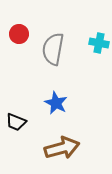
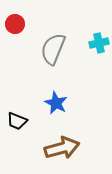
red circle: moved 4 px left, 10 px up
cyan cross: rotated 24 degrees counterclockwise
gray semicircle: rotated 12 degrees clockwise
black trapezoid: moved 1 px right, 1 px up
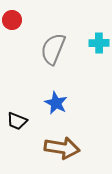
red circle: moved 3 px left, 4 px up
cyan cross: rotated 12 degrees clockwise
brown arrow: rotated 24 degrees clockwise
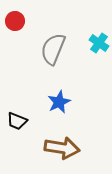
red circle: moved 3 px right, 1 px down
cyan cross: rotated 36 degrees clockwise
blue star: moved 3 px right, 1 px up; rotated 20 degrees clockwise
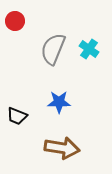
cyan cross: moved 10 px left, 6 px down
blue star: rotated 25 degrees clockwise
black trapezoid: moved 5 px up
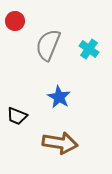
gray semicircle: moved 5 px left, 4 px up
blue star: moved 5 px up; rotated 30 degrees clockwise
brown arrow: moved 2 px left, 5 px up
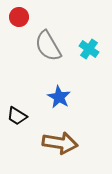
red circle: moved 4 px right, 4 px up
gray semicircle: moved 1 px down; rotated 52 degrees counterclockwise
black trapezoid: rotated 10 degrees clockwise
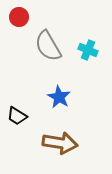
cyan cross: moved 1 px left, 1 px down; rotated 12 degrees counterclockwise
